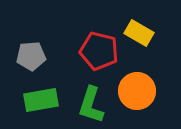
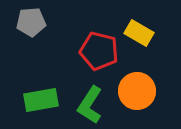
gray pentagon: moved 34 px up
green L-shape: moved 1 px left; rotated 15 degrees clockwise
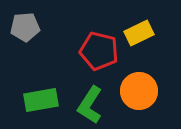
gray pentagon: moved 6 px left, 5 px down
yellow rectangle: rotated 56 degrees counterclockwise
orange circle: moved 2 px right
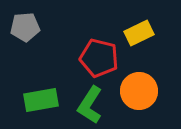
red pentagon: moved 7 px down
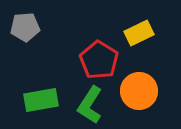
red pentagon: moved 2 px down; rotated 18 degrees clockwise
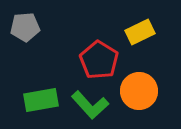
yellow rectangle: moved 1 px right, 1 px up
green L-shape: rotated 75 degrees counterclockwise
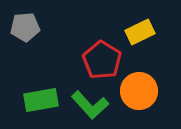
red pentagon: moved 3 px right
